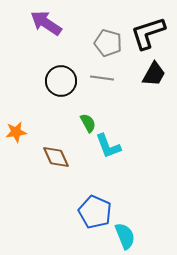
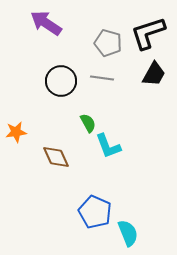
cyan semicircle: moved 3 px right, 3 px up
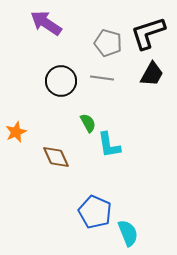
black trapezoid: moved 2 px left
orange star: rotated 15 degrees counterclockwise
cyan L-shape: moved 1 px right, 1 px up; rotated 12 degrees clockwise
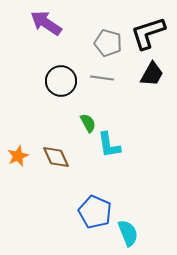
orange star: moved 2 px right, 24 px down
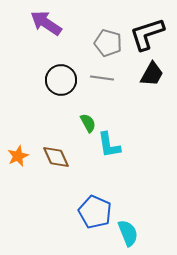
black L-shape: moved 1 px left, 1 px down
black circle: moved 1 px up
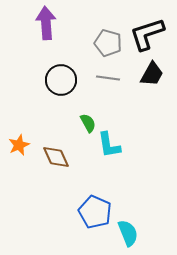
purple arrow: rotated 52 degrees clockwise
gray line: moved 6 px right
orange star: moved 1 px right, 11 px up
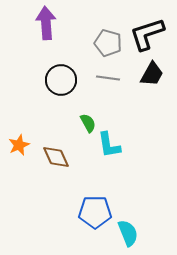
blue pentagon: rotated 24 degrees counterclockwise
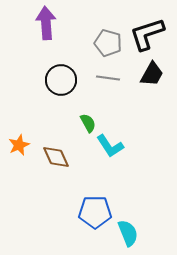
cyan L-shape: moved 1 px right, 1 px down; rotated 24 degrees counterclockwise
